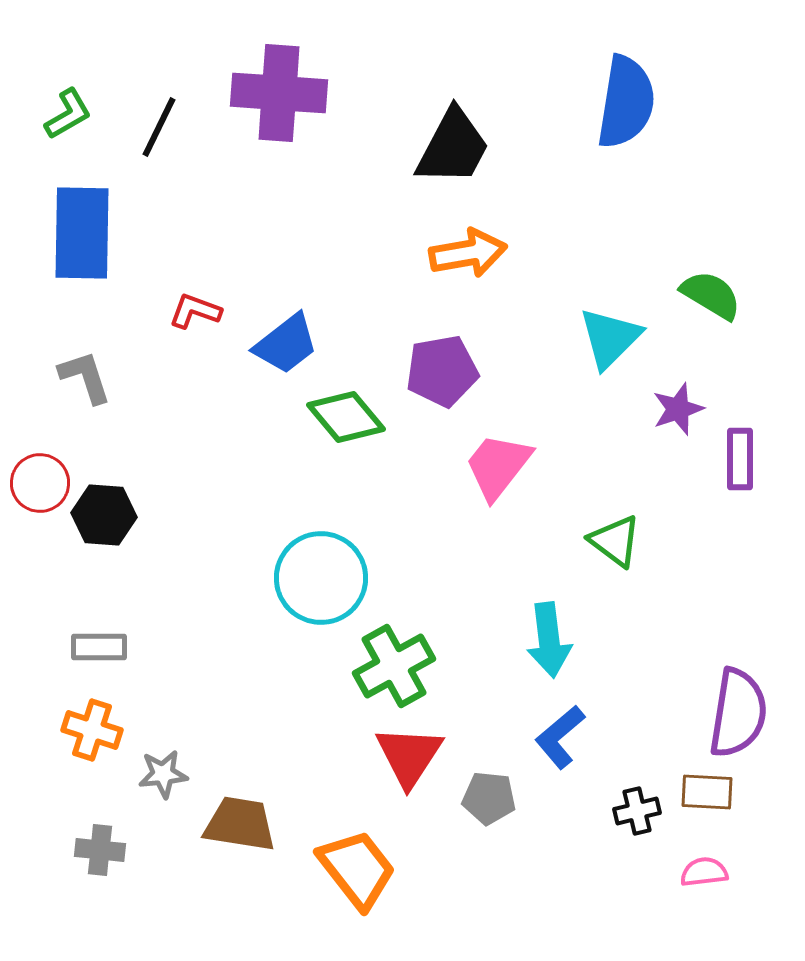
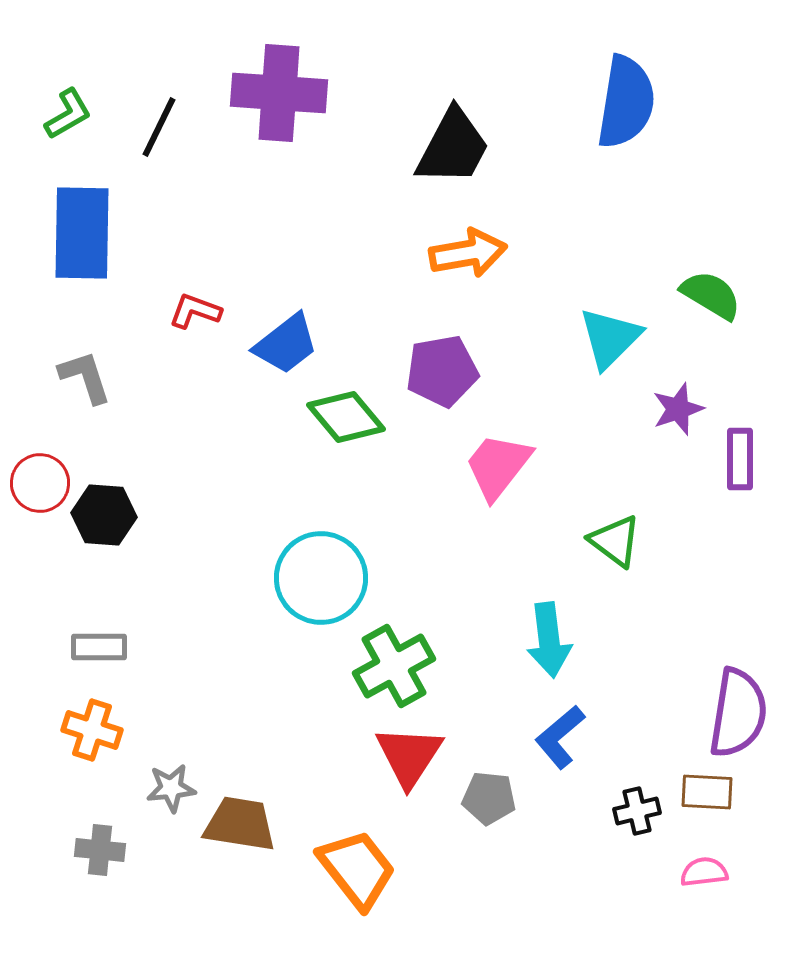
gray star: moved 8 px right, 14 px down
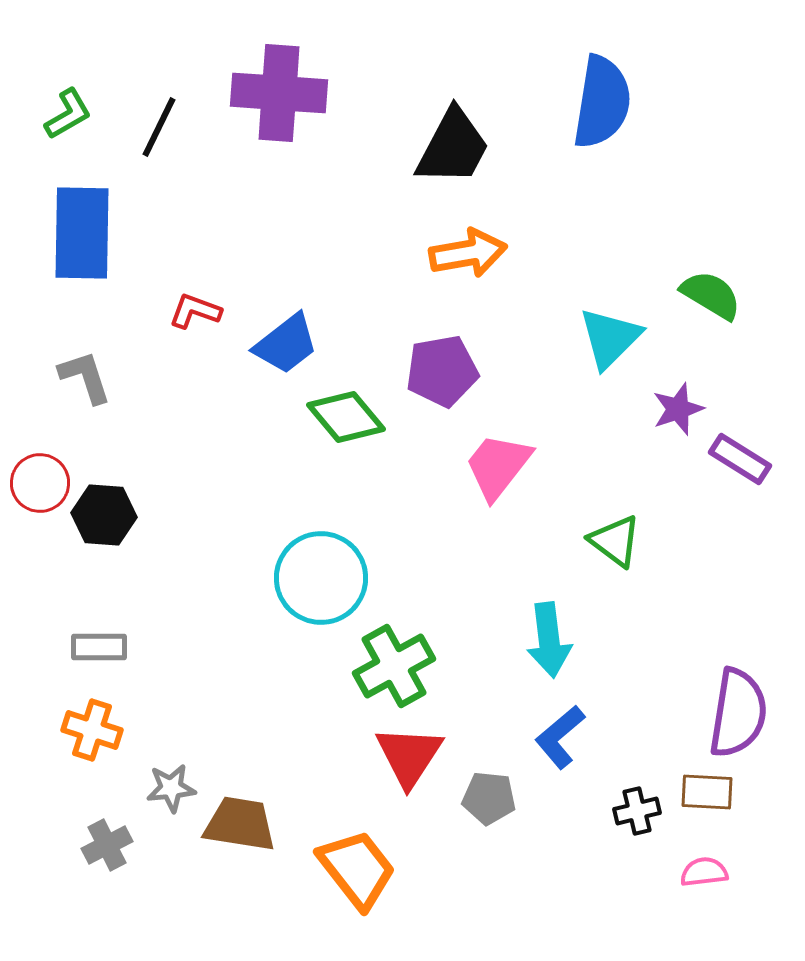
blue semicircle: moved 24 px left
purple rectangle: rotated 58 degrees counterclockwise
gray cross: moved 7 px right, 5 px up; rotated 33 degrees counterclockwise
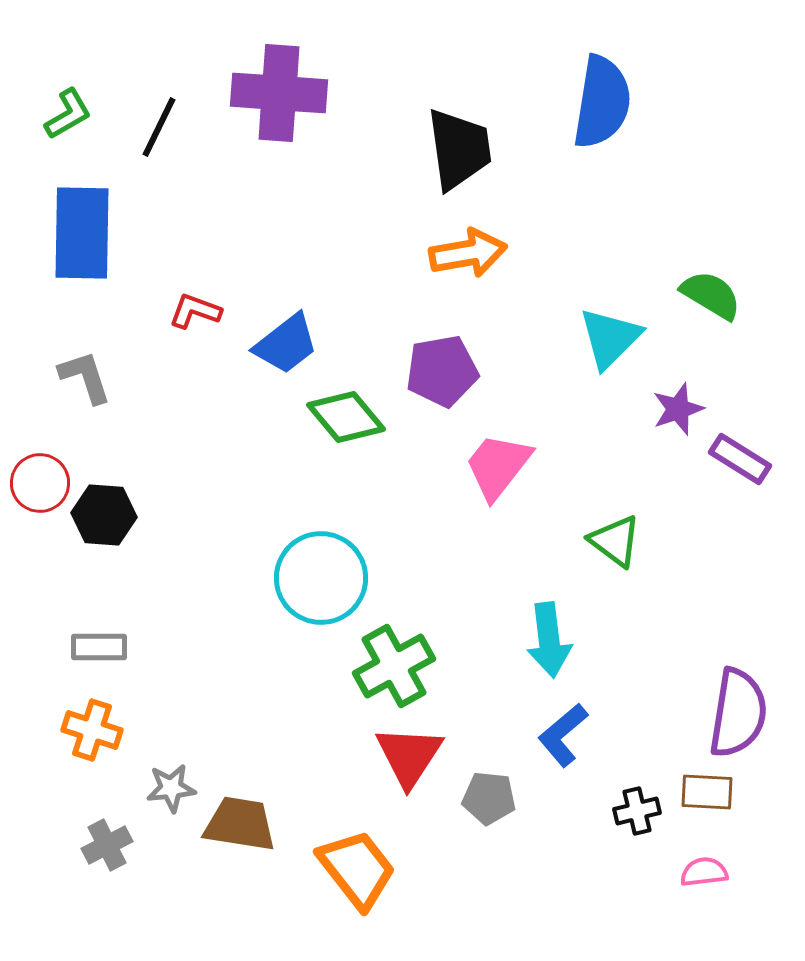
black trapezoid: moved 6 px right, 2 px down; rotated 36 degrees counterclockwise
blue L-shape: moved 3 px right, 2 px up
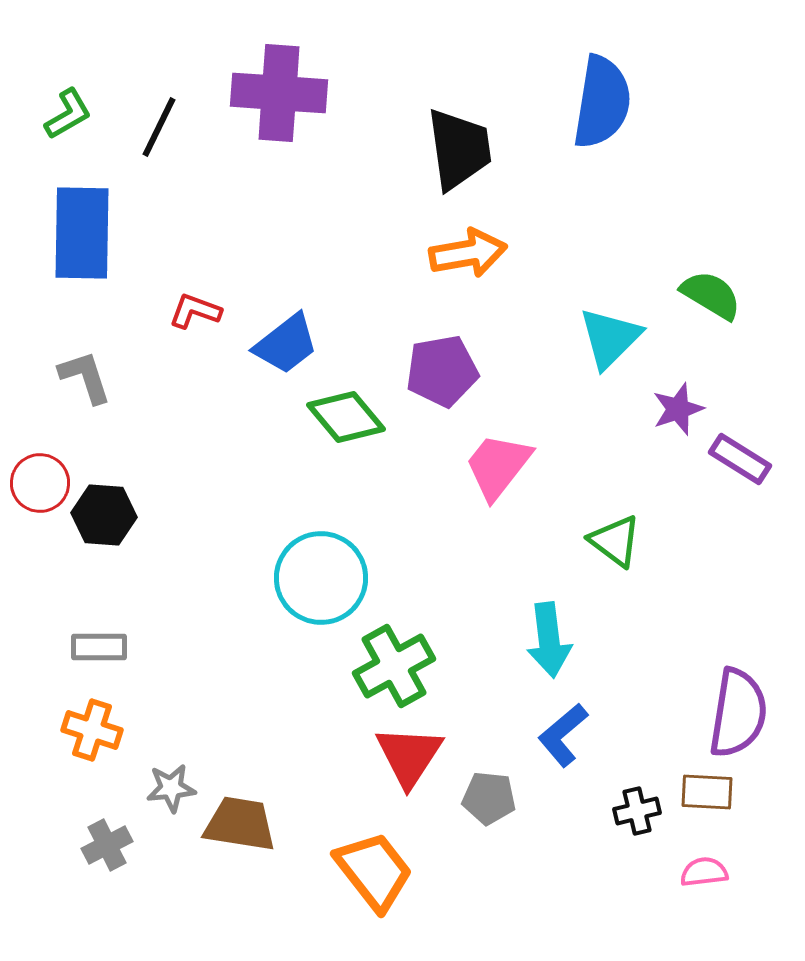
orange trapezoid: moved 17 px right, 2 px down
